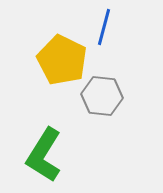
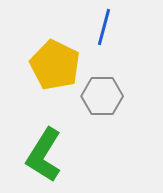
yellow pentagon: moved 7 px left, 5 px down
gray hexagon: rotated 6 degrees counterclockwise
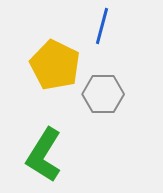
blue line: moved 2 px left, 1 px up
gray hexagon: moved 1 px right, 2 px up
